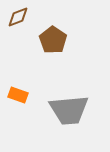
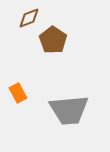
brown diamond: moved 11 px right, 1 px down
orange rectangle: moved 2 px up; rotated 42 degrees clockwise
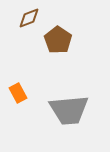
brown pentagon: moved 5 px right
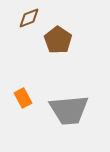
orange rectangle: moved 5 px right, 5 px down
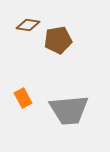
brown diamond: moved 1 px left, 7 px down; rotated 30 degrees clockwise
brown pentagon: rotated 28 degrees clockwise
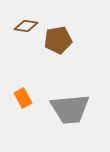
brown diamond: moved 2 px left, 1 px down
gray trapezoid: moved 1 px right, 1 px up
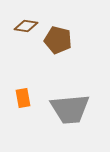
brown pentagon: rotated 24 degrees clockwise
orange rectangle: rotated 18 degrees clockwise
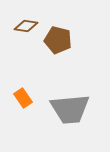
orange rectangle: rotated 24 degrees counterclockwise
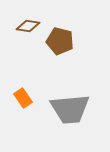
brown diamond: moved 2 px right
brown pentagon: moved 2 px right, 1 px down
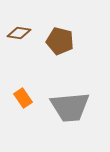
brown diamond: moved 9 px left, 7 px down
gray trapezoid: moved 2 px up
